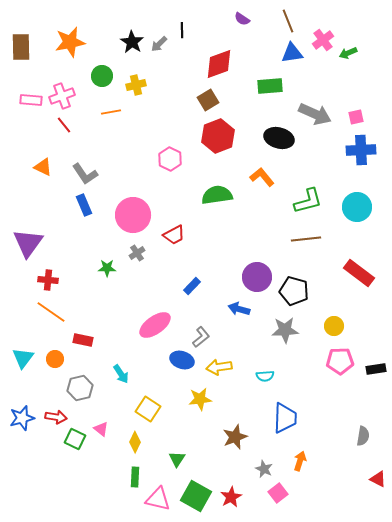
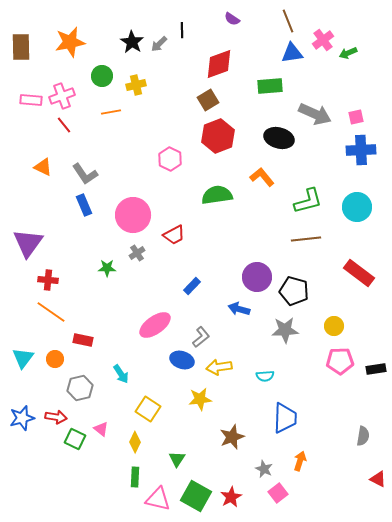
purple semicircle at (242, 19): moved 10 px left
brown star at (235, 437): moved 3 px left
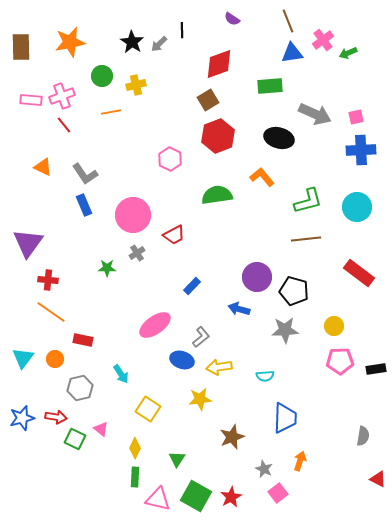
yellow diamond at (135, 442): moved 6 px down
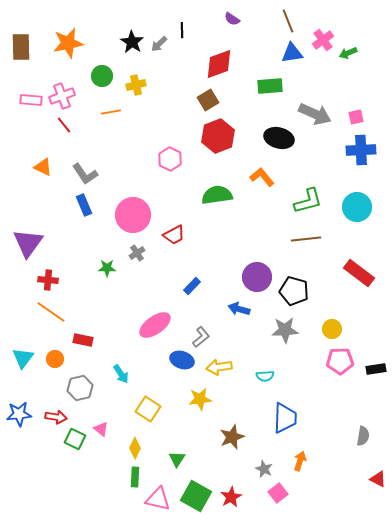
orange star at (70, 42): moved 2 px left, 1 px down
yellow circle at (334, 326): moved 2 px left, 3 px down
blue star at (22, 418): moved 3 px left, 4 px up; rotated 10 degrees clockwise
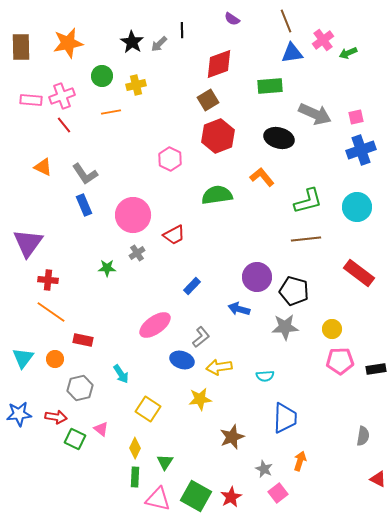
brown line at (288, 21): moved 2 px left
blue cross at (361, 150): rotated 16 degrees counterclockwise
gray star at (285, 330): moved 3 px up
green triangle at (177, 459): moved 12 px left, 3 px down
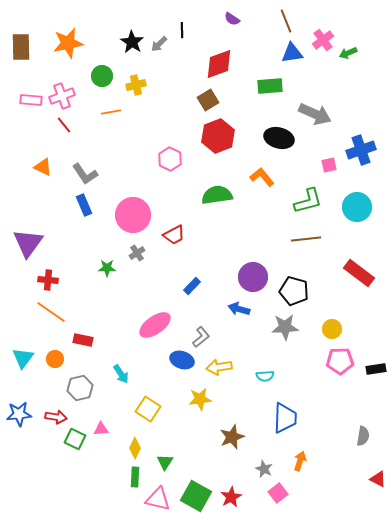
pink square at (356, 117): moved 27 px left, 48 px down
purple circle at (257, 277): moved 4 px left
pink triangle at (101, 429): rotated 42 degrees counterclockwise
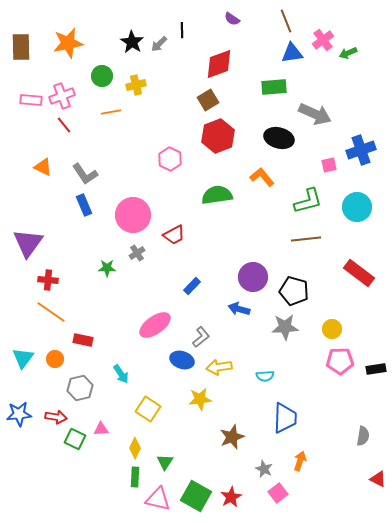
green rectangle at (270, 86): moved 4 px right, 1 px down
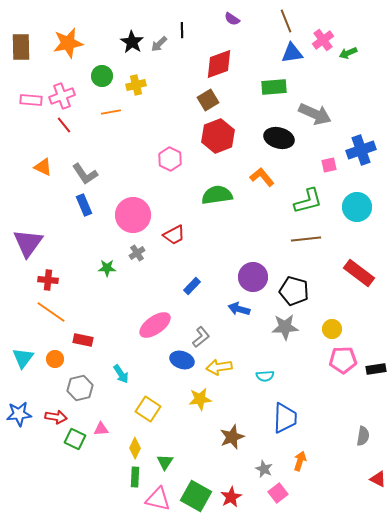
pink pentagon at (340, 361): moved 3 px right, 1 px up
